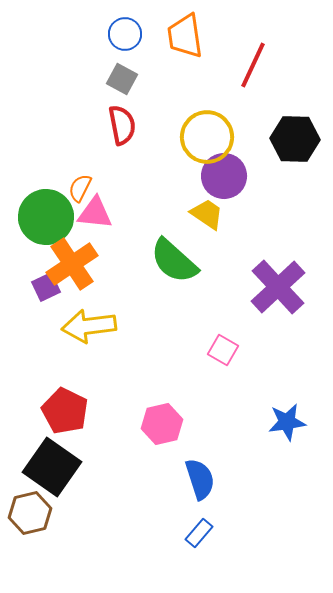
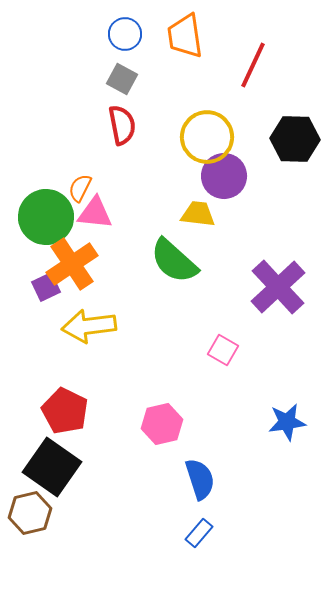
yellow trapezoid: moved 9 px left; rotated 27 degrees counterclockwise
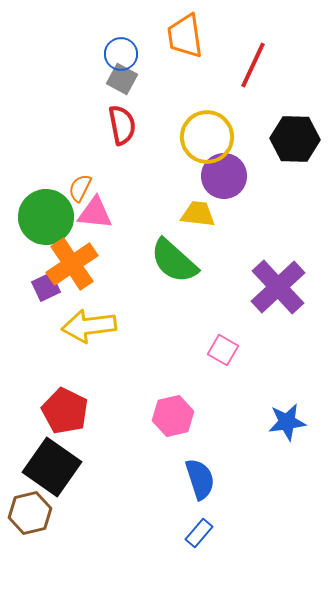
blue circle: moved 4 px left, 20 px down
pink hexagon: moved 11 px right, 8 px up
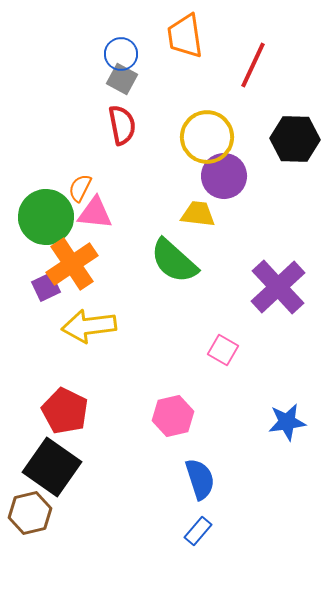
blue rectangle: moved 1 px left, 2 px up
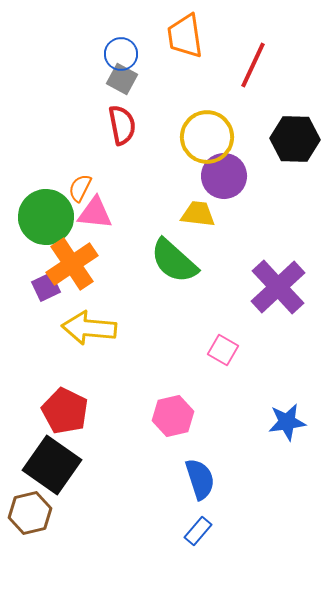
yellow arrow: moved 2 px down; rotated 12 degrees clockwise
black square: moved 2 px up
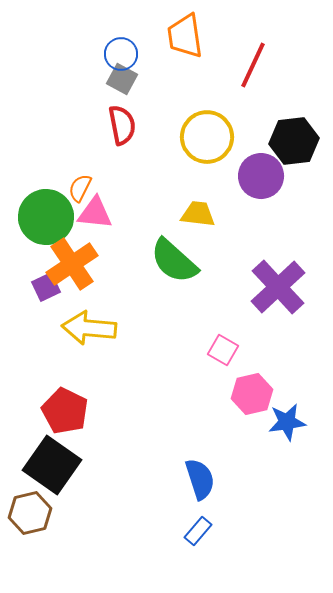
black hexagon: moved 1 px left, 2 px down; rotated 9 degrees counterclockwise
purple circle: moved 37 px right
pink hexagon: moved 79 px right, 22 px up
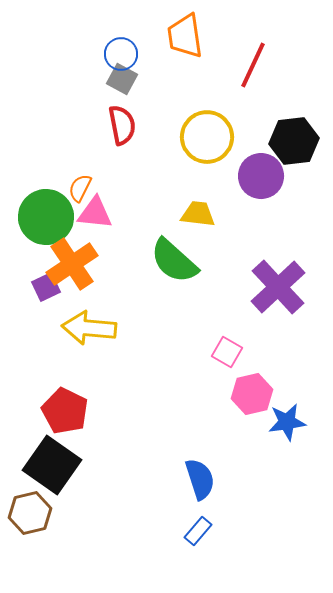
pink square: moved 4 px right, 2 px down
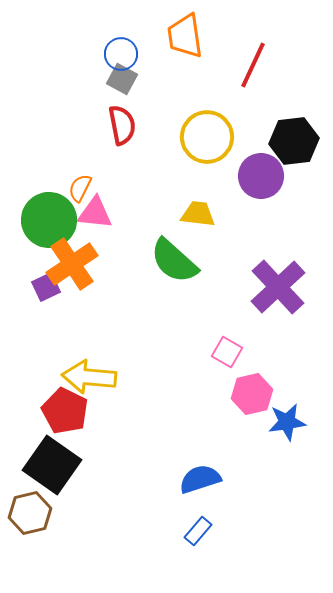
green circle: moved 3 px right, 3 px down
yellow arrow: moved 49 px down
blue semicircle: rotated 90 degrees counterclockwise
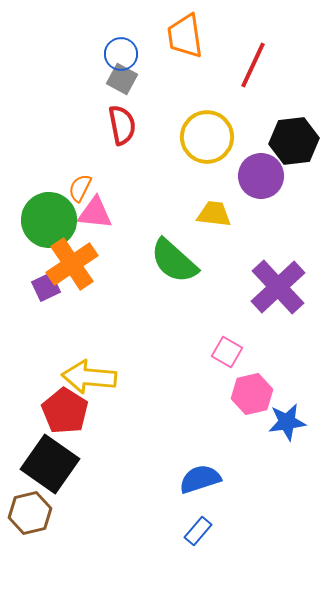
yellow trapezoid: moved 16 px right
red pentagon: rotated 6 degrees clockwise
black square: moved 2 px left, 1 px up
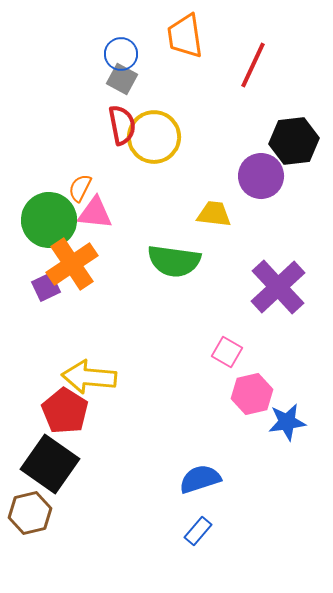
yellow circle: moved 53 px left
green semicircle: rotated 34 degrees counterclockwise
